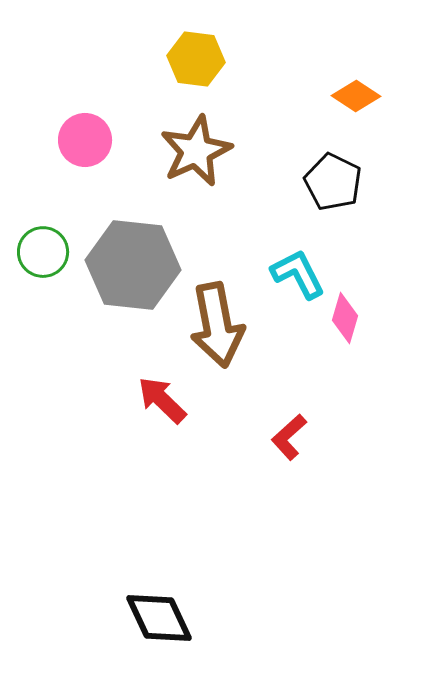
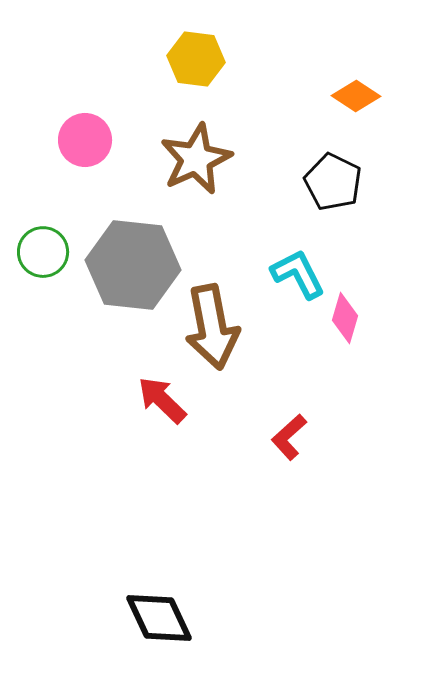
brown star: moved 8 px down
brown arrow: moved 5 px left, 2 px down
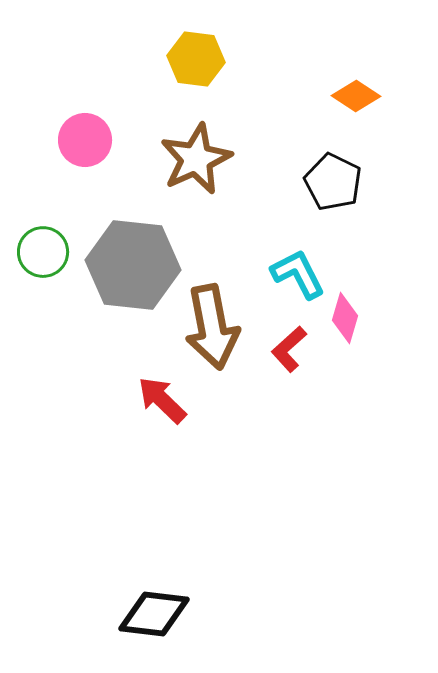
red L-shape: moved 88 px up
black diamond: moved 5 px left, 4 px up; rotated 58 degrees counterclockwise
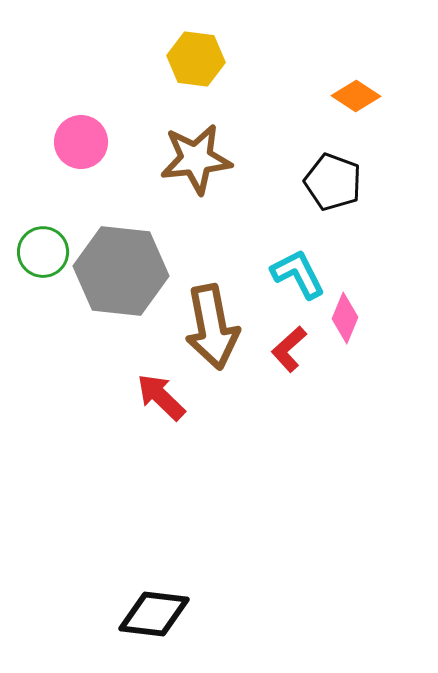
pink circle: moved 4 px left, 2 px down
brown star: rotated 18 degrees clockwise
black pentagon: rotated 6 degrees counterclockwise
gray hexagon: moved 12 px left, 6 px down
pink diamond: rotated 6 degrees clockwise
red arrow: moved 1 px left, 3 px up
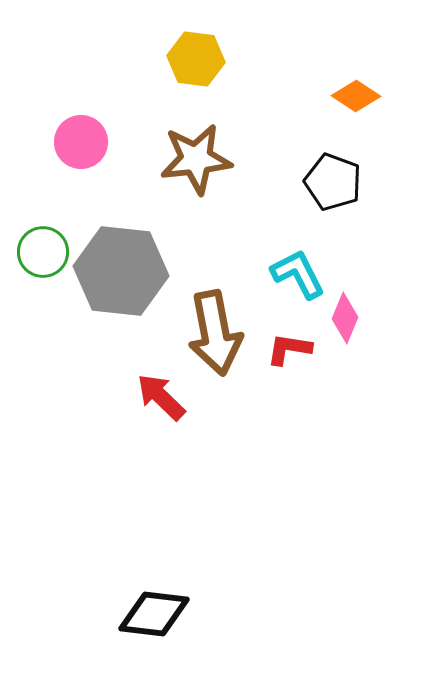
brown arrow: moved 3 px right, 6 px down
red L-shape: rotated 51 degrees clockwise
